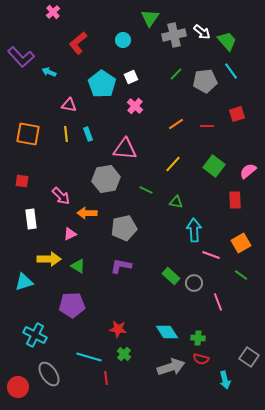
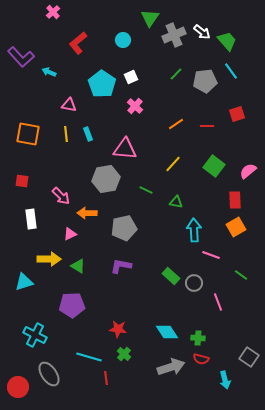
gray cross at (174, 35): rotated 10 degrees counterclockwise
orange square at (241, 243): moved 5 px left, 16 px up
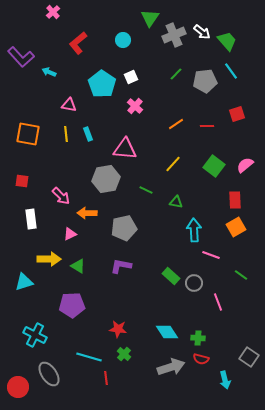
pink semicircle at (248, 171): moved 3 px left, 6 px up
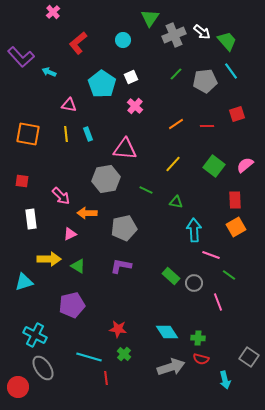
green line at (241, 275): moved 12 px left
purple pentagon at (72, 305): rotated 10 degrees counterclockwise
gray ellipse at (49, 374): moved 6 px left, 6 px up
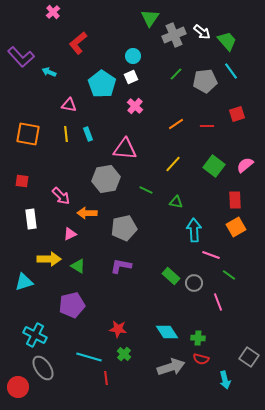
cyan circle at (123, 40): moved 10 px right, 16 px down
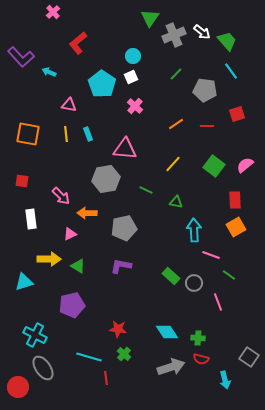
gray pentagon at (205, 81): moved 9 px down; rotated 15 degrees clockwise
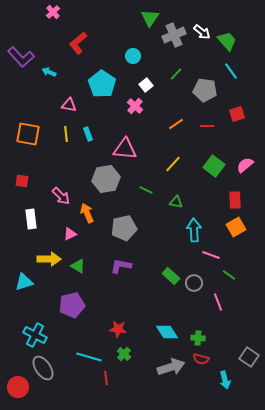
white square at (131, 77): moved 15 px right, 8 px down; rotated 16 degrees counterclockwise
orange arrow at (87, 213): rotated 66 degrees clockwise
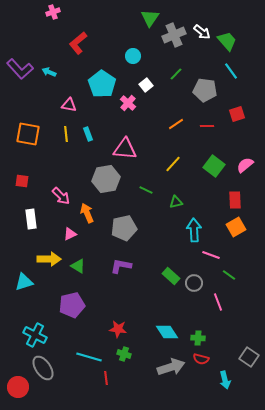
pink cross at (53, 12): rotated 24 degrees clockwise
purple L-shape at (21, 57): moved 1 px left, 12 px down
pink cross at (135, 106): moved 7 px left, 3 px up
green triangle at (176, 202): rotated 24 degrees counterclockwise
green cross at (124, 354): rotated 24 degrees counterclockwise
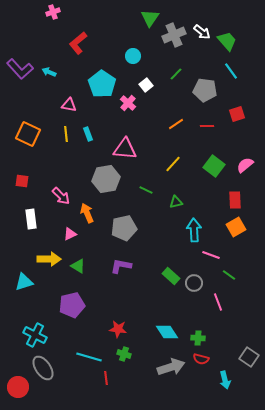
orange square at (28, 134): rotated 15 degrees clockwise
